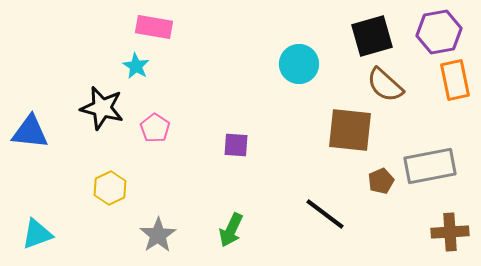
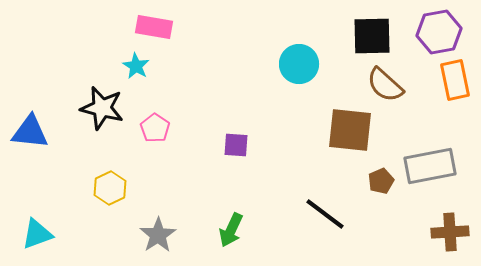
black square: rotated 15 degrees clockwise
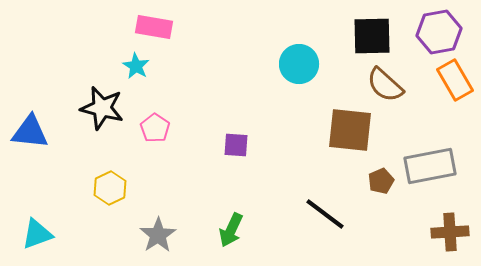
orange rectangle: rotated 18 degrees counterclockwise
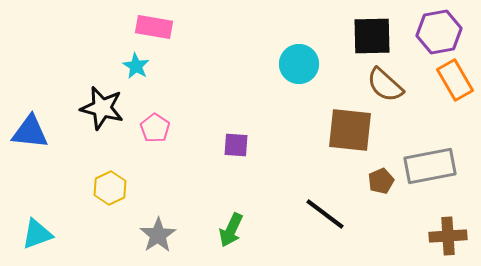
brown cross: moved 2 px left, 4 px down
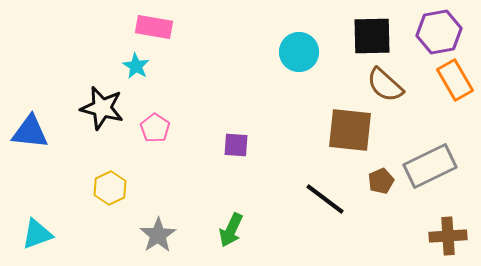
cyan circle: moved 12 px up
gray rectangle: rotated 15 degrees counterclockwise
black line: moved 15 px up
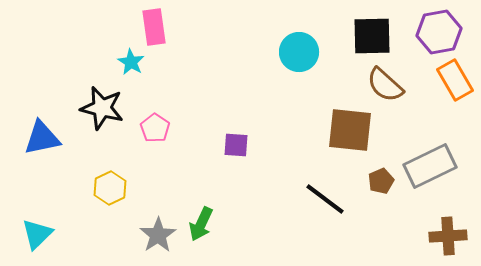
pink rectangle: rotated 72 degrees clockwise
cyan star: moved 5 px left, 4 px up
blue triangle: moved 12 px right, 6 px down; rotated 18 degrees counterclockwise
green arrow: moved 30 px left, 6 px up
cyan triangle: rotated 24 degrees counterclockwise
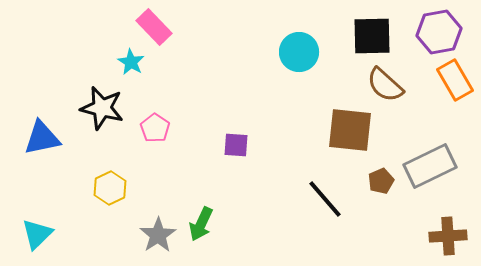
pink rectangle: rotated 36 degrees counterclockwise
black line: rotated 12 degrees clockwise
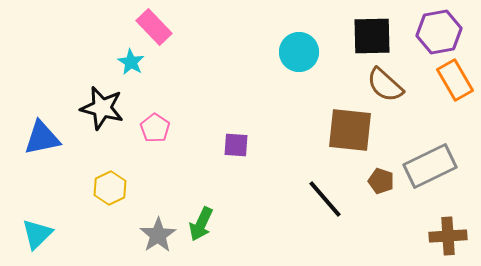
brown pentagon: rotated 30 degrees counterclockwise
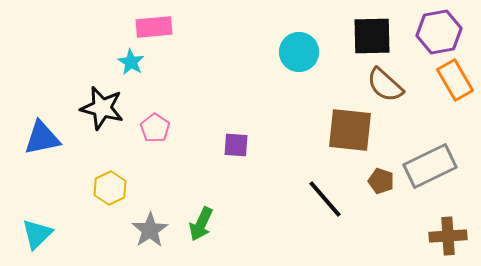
pink rectangle: rotated 51 degrees counterclockwise
gray star: moved 8 px left, 5 px up
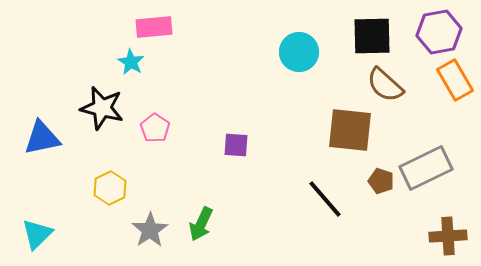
gray rectangle: moved 4 px left, 2 px down
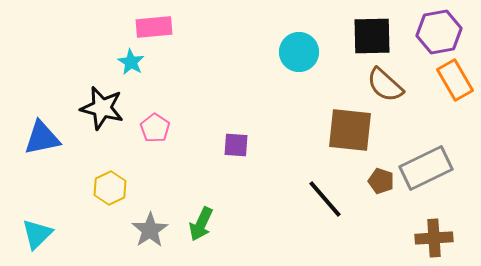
brown cross: moved 14 px left, 2 px down
